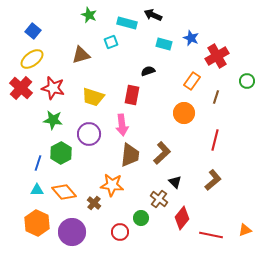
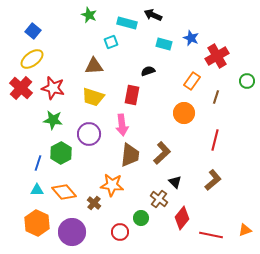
brown triangle at (81, 55): moved 13 px right, 11 px down; rotated 12 degrees clockwise
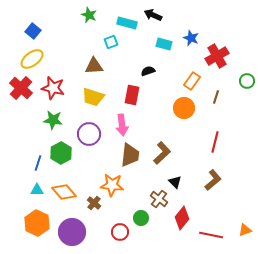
orange circle at (184, 113): moved 5 px up
red line at (215, 140): moved 2 px down
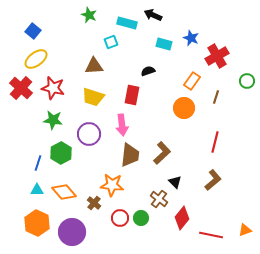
yellow ellipse at (32, 59): moved 4 px right
red circle at (120, 232): moved 14 px up
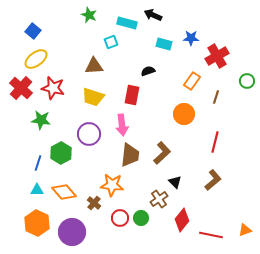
blue star at (191, 38): rotated 21 degrees counterclockwise
orange circle at (184, 108): moved 6 px down
green star at (53, 120): moved 12 px left
brown cross at (159, 199): rotated 18 degrees clockwise
red diamond at (182, 218): moved 2 px down
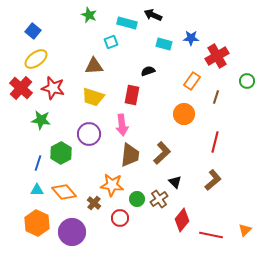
green circle at (141, 218): moved 4 px left, 19 px up
orange triangle at (245, 230): rotated 24 degrees counterclockwise
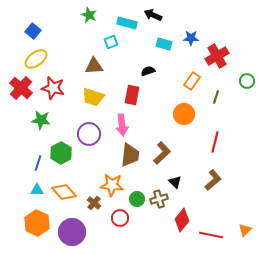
brown cross at (159, 199): rotated 18 degrees clockwise
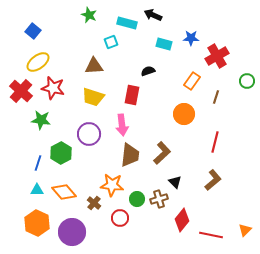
yellow ellipse at (36, 59): moved 2 px right, 3 px down
red cross at (21, 88): moved 3 px down
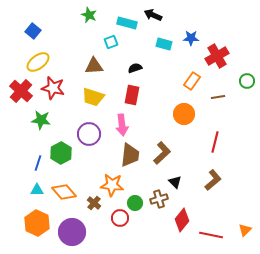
black semicircle at (148, 71): moved 13 px left, 3 px up
brown line at (216, 97): moved 2 px right; rotated 64 degrees clockwise
green circle at (137, 199): moved 2 px left, 4 px down
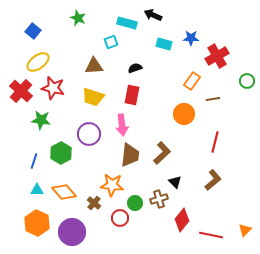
green star at (89, 15): moved 11 px left, 3 px down
brown line at (218, 97): moved 5 px left, 2 px down
blue line at (38, 163): moved 4 px left, 2 px up
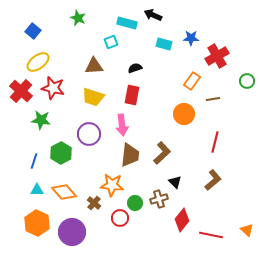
orange triangle at (245, 230): moved 2 px right; rotated 32 degrees counterclockwise
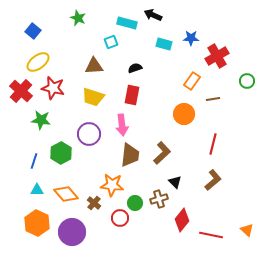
red line at (215, 142): moved 2 px left, 2 px down
orange diamond at (64, 192): moved 2 px right, 2 px down
